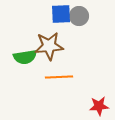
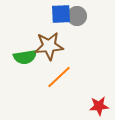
gray circle: moved 2 px left
orange line: rotated 40 degrees counterclockwise
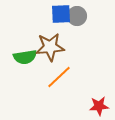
brown star: moved 1 px right, 1 px down
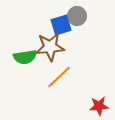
blue square: moved 11 px down; rotated 15 degrees counterclockwise
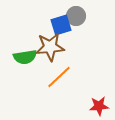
gray circle: moved 1 px left
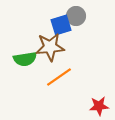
green semicircle: moved 2 px down
orange line: rotated 8 degrees clockwise
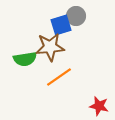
red star: rotated 18 degrees clockwise
